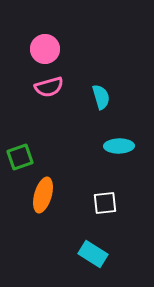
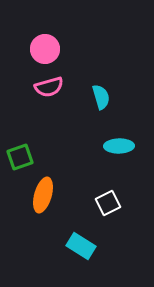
white square: moved 3 px right; rotated 20 degrees counterclockwise
cyan rectangle: moved 12 px left, 8 px up
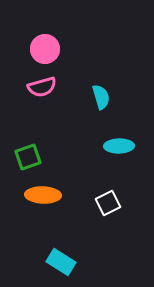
pink semicircle: moved 7 px left
green square: moved 8 px right
orange ellipse: rotated 76 degrees clockwise
cyan rectangle: moved 20 px left, 16 px down
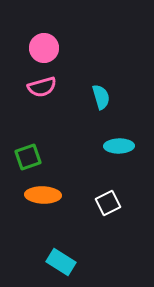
pink circle: moved 1 px left, 1 px up
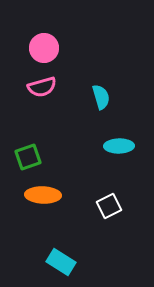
white square: moved 1 px right, 3 px down
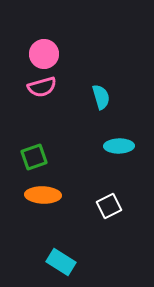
pink circle: moved 6 px down
green square: moved 6 px right
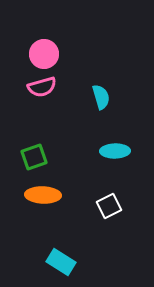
cyan ellipse: moved 4 px left, 5 px down
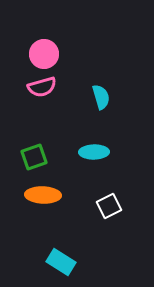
cyan ellipse: moved 21 px left, 1 px down
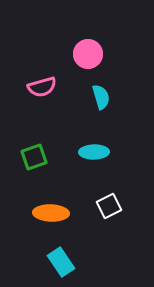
pink circle: moved 44 px right
orange ellipse: moved 8 px right, 18 px down
cyan rectangle: rotated 24 degrees clockwise
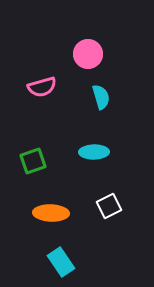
green square: moved 1 px left, 4 px down
